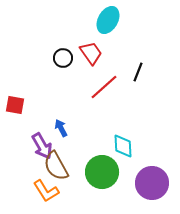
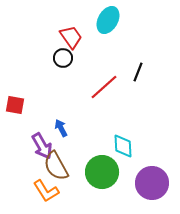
red trapezoid: moved 20 px left, 16 px up
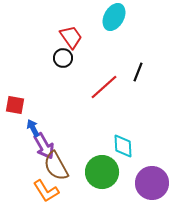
cyan ellipse: moved 6 px right, 3 px up
blue arrow: moved 28 px left
purple arrow: moved 2 px right
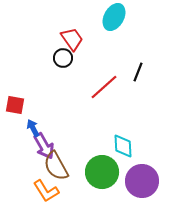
red trapezoid: moved 1 px right, 2 px down
purple circle: moved 10 px left, 2 px up
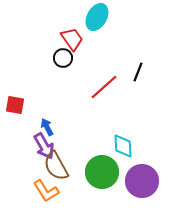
cyan ellipse: moved 17 px left
blue arrow: moved 14 px right, 1 px up
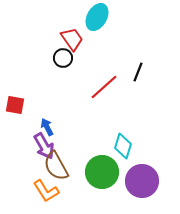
cyan diamond: rotated 20 degrees clockwise
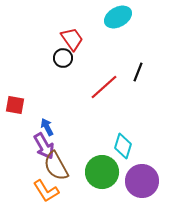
cyan ellipse: moved 21 px right; rotated 32 degrees clockwise
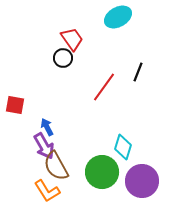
red line: rotated 12 degrees counterclockwise
cyan diamond: moved 1 px down
orange L-shape: moved 1 px right
